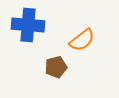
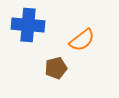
brown pentagon: moved 1 px down
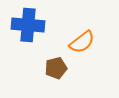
orange semicircle: moved 2 px down
